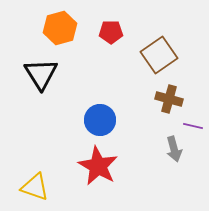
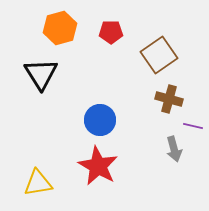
yellow triangle: moved 3 px right, 4 px up; rotated 28 degrees counterclockwise
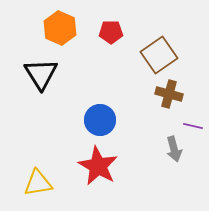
orange hexagon: rotated 20 degrees counterclockwise
brown cross: moved 5 px up
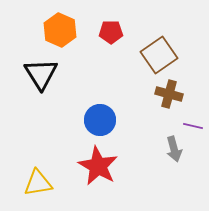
orange hexagon: moved 2 px down
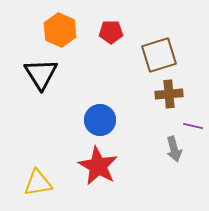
brown square: rotated 18 degrees clockwise
brown cross: rotated 20 degrees counterclockwise
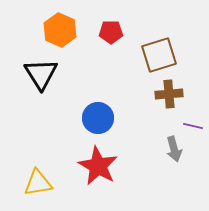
blue circle: moved 2 px left, 2 px up
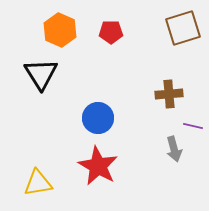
brown square: moved 24 px right, 27 px up
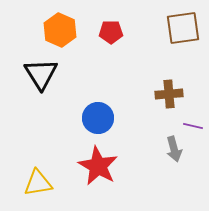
brown square: rotated 9 degrees clockwise
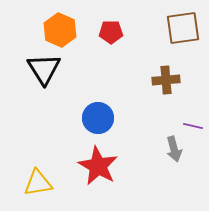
black triangle: moved 3 px right, 5 px up
brown cross: moved 3 px left, 14 px up
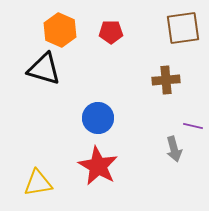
black triangle: rotated 42 degrees counterclockwise
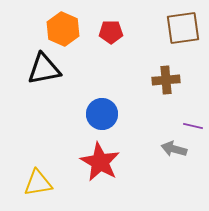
orange hexagon: moved 3 px right, 1 px up
black triangle: rotated 27 degrees counterclockwise
blue circle: moved 4 px right, 4 px up
gray arrow: rotated 120 degrees clockwise
red star: moved 2 px right, 4 px up
